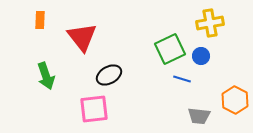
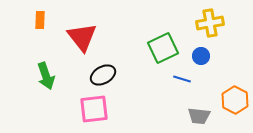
green square: moved 7 px left, 1 px up
black ellipse: moved 6 px left
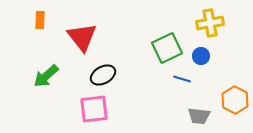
green square: moved 4 px right
green arrow: rotated 68 degrees clockwise
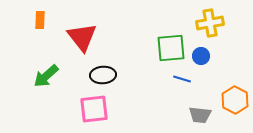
green square: moved 4 px right; rotated 20 degrees clockwise
black ellipse: rotated 25 degrees clockwise
gray trapezoid: moved 1 px right, 1 px up
